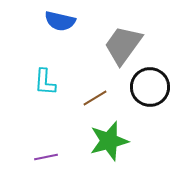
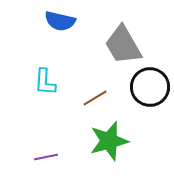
gray trapezoid: rotated 66 degrees counterclockwise
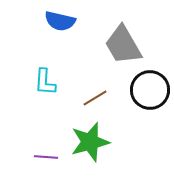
black circle: moved 3 px down
green star: moved 19 px left, 1 px down
purple line: rotated 15 degrees clockwise
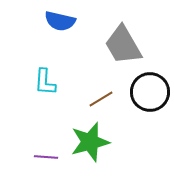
black circle: moved 2 px down
brown line: moved 6 px right, 1 px down
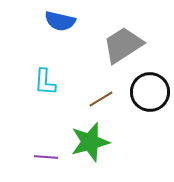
gray trapezoid: rotated 87 degrees clockwise
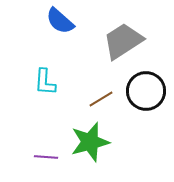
blue semicircle: rotated 28 degrees clockwise
gray trapezoid: moved 4 px up
black circle: moved 4 px left, 1 px up
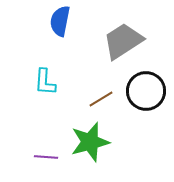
blue semicircle: rotated 60 degrees clockwise
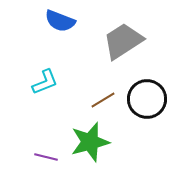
blue semicircle: rotated 80 degrees counterclockwise
cyan L-shape: rotated 116 degrees counterclockwise
black circle: moved 1 px right, 8 px down
brown line: moved 2 px right, 1 px down
purple line: rotated 10 degrees clockwise
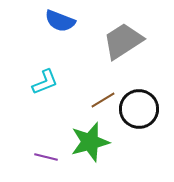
black circle: moved 8 px left, 10 px down
